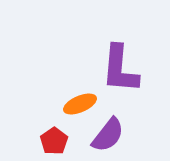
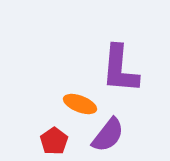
orange ellipse: rotated 44 degrees clockwise
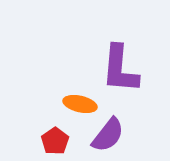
orange ellipse: rotated 8 degrees counterclockwise
red pentagon: moved 1 px right
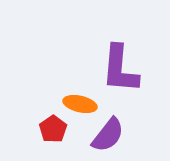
red pentagon: moved 2 px left, 12 px up
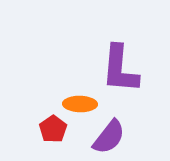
orange ellipse: rotated 12 degrees counterclockwise
purple semicircle: moved 1 px right, 2 px down
